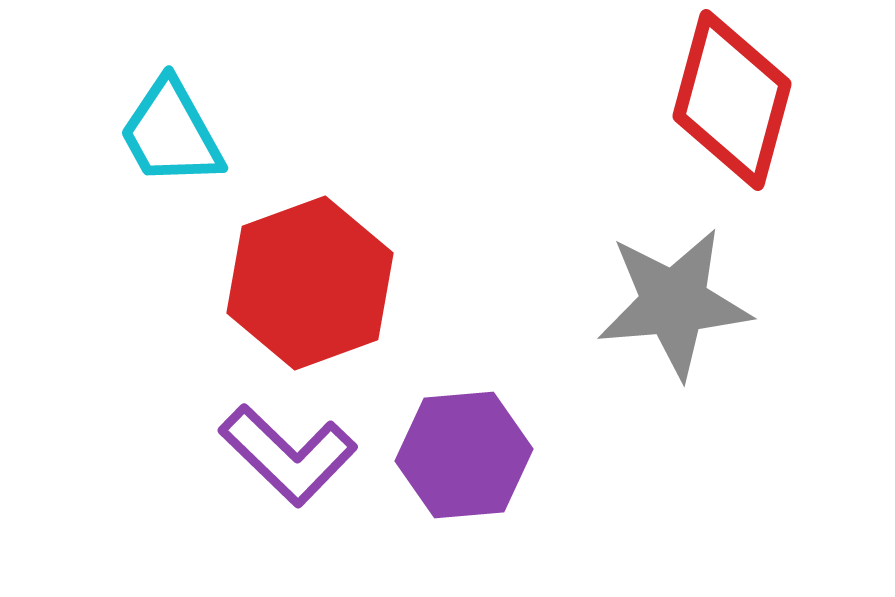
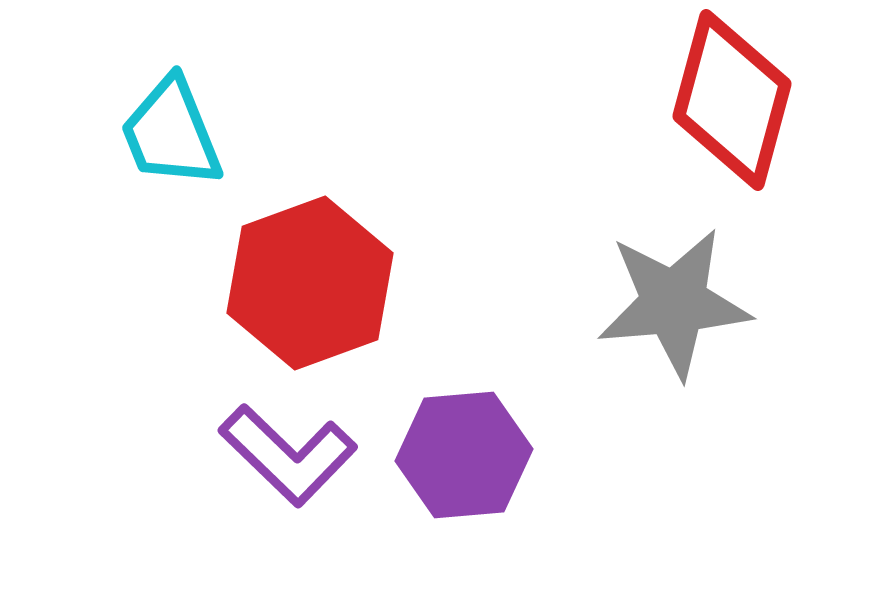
cyan trapezoid: rotated 7 degrees clockwise
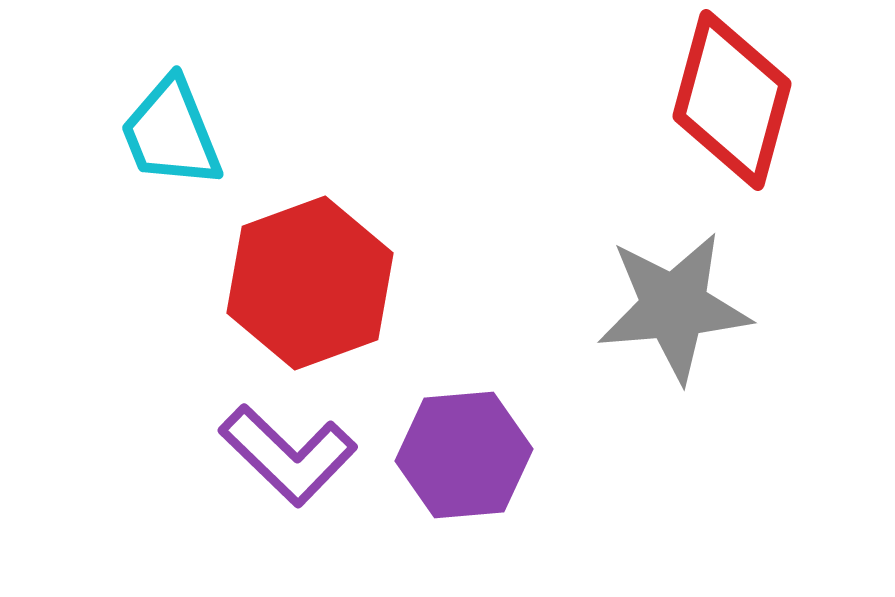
gray star: moved 4 px down
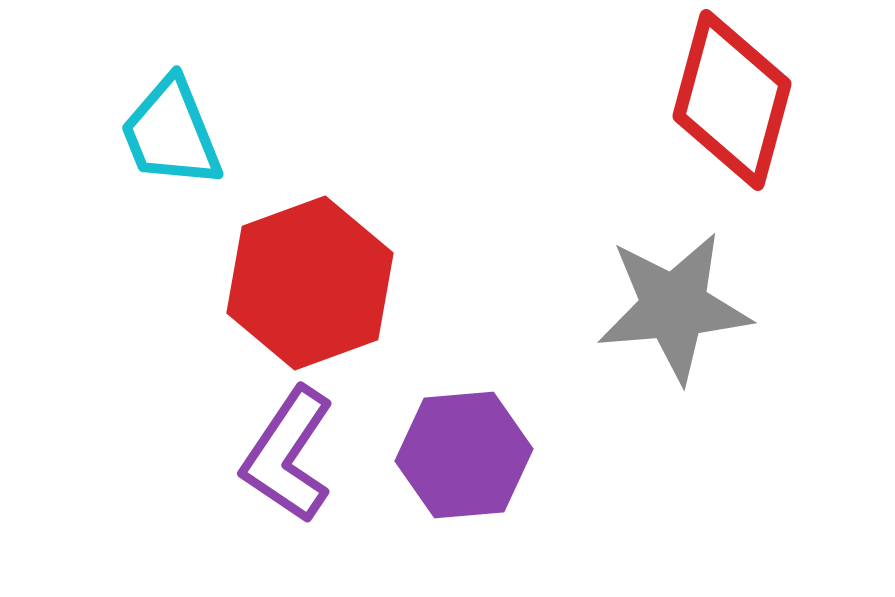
purple L-shape: rotated 80 degrees clockwise
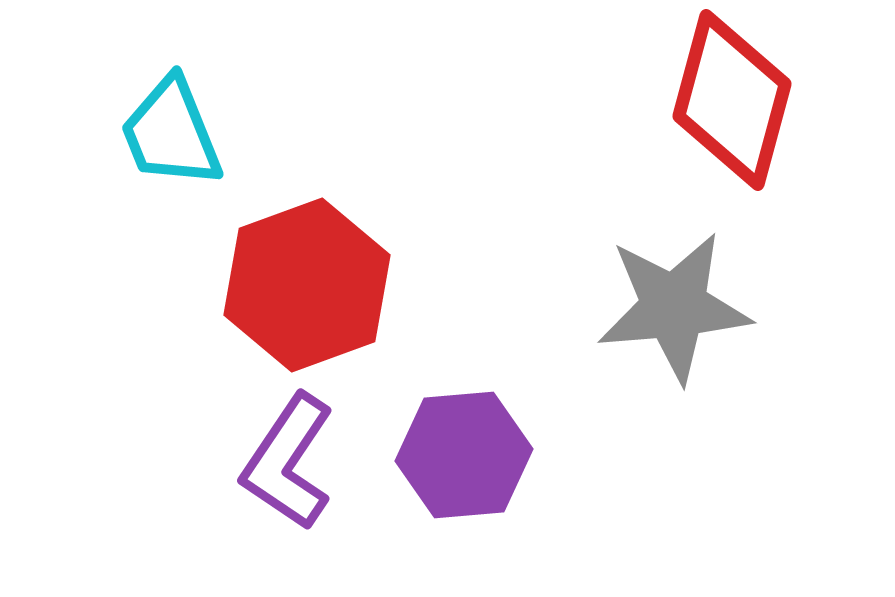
red hexagon: moved 3 px left, 2 px down
purple L-shape: moved 7 px down
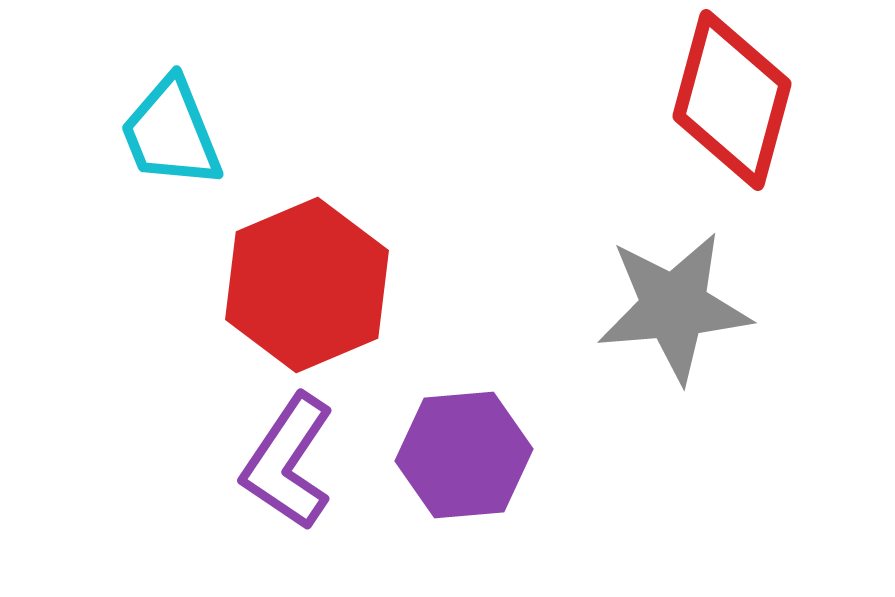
red hexagon: rotated 3 degrees counterclockwise
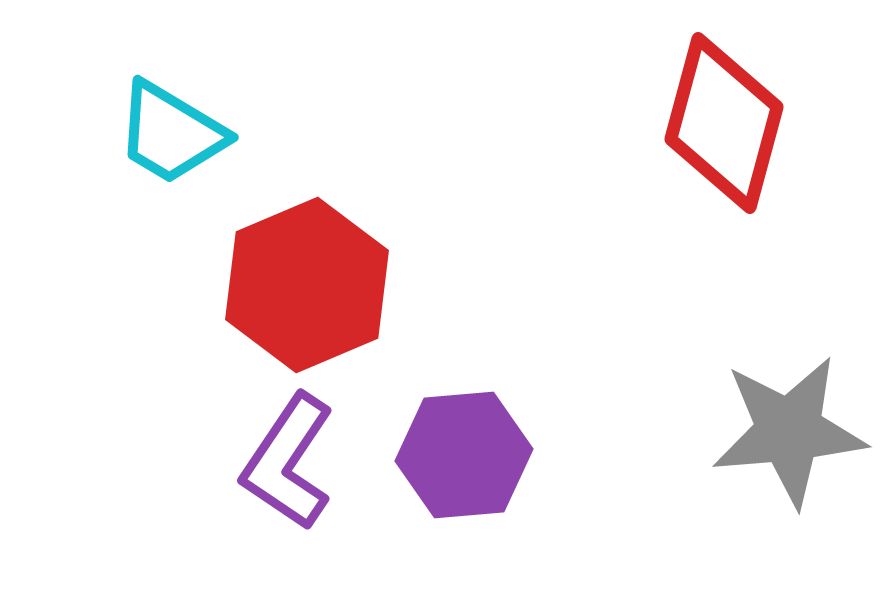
red diamond: moved 8 px left, 23 px down
cyan trapezoid: rotated 37 degrees counterclockwise
gray star: moved 115 px right, 124 px down
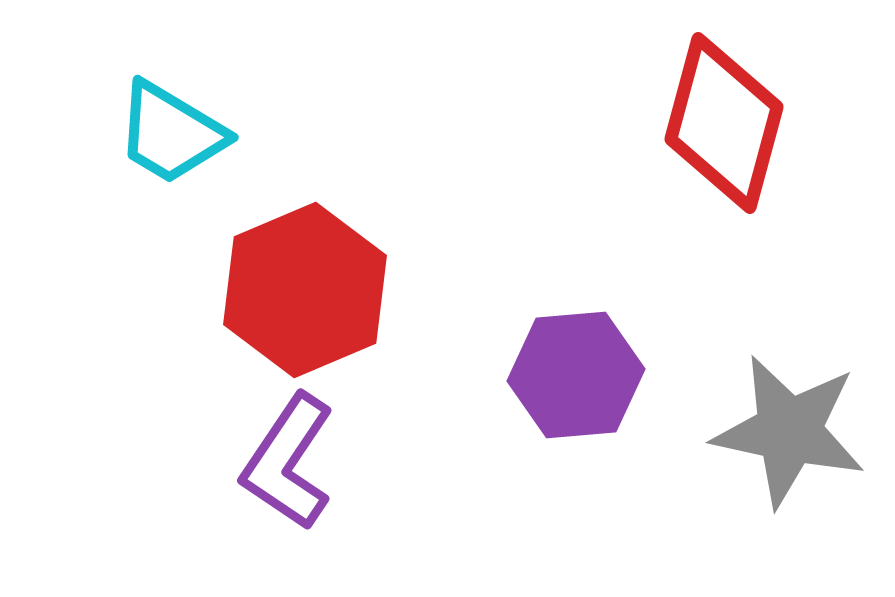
red hexagon: moved 2 px left, 5 px down
gray star: rotated 17 degrees clockwise
purple hexagon: moved 112 px right, 80 px up
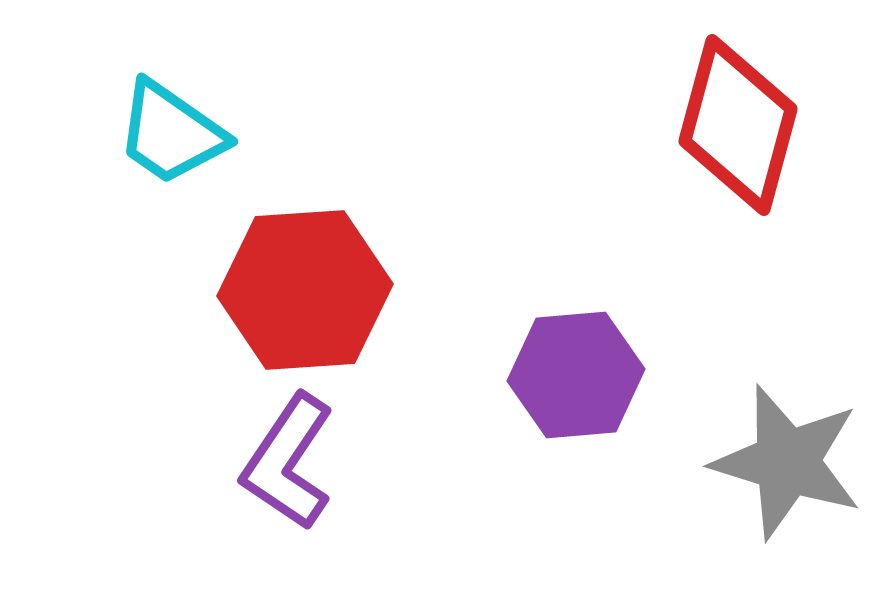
red diamond: moved 14 px right, 2 px down
cyan trapezoid: rotated 4 degrees clockwise
red hexagon: rotated 19 degrees clockwise
gray star: moved 2 px left, 31 px down; rotated 5 degrees clockwise
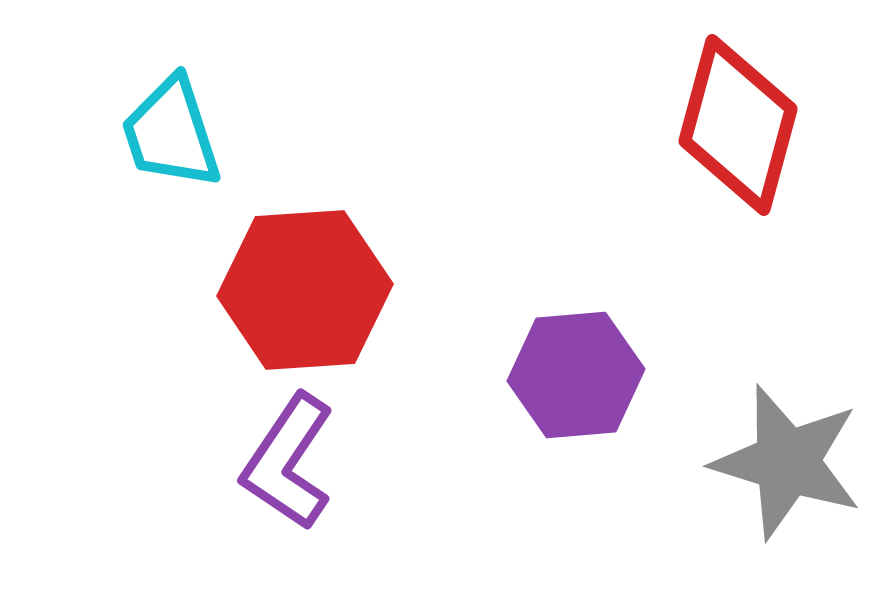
cyan trapezoid: rotated 37 degrees clockwise
